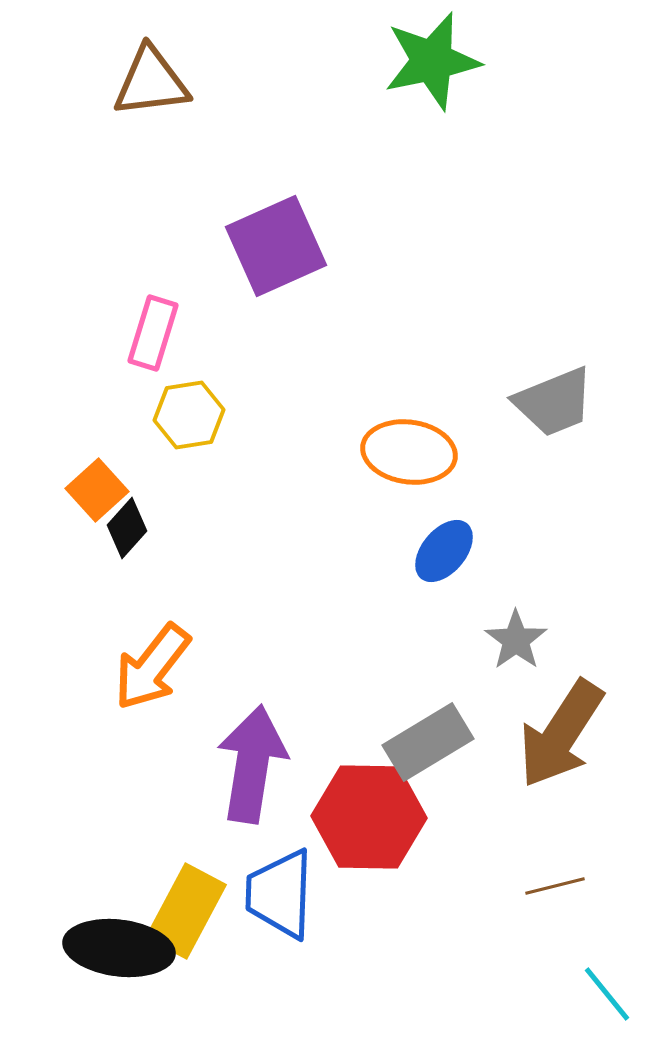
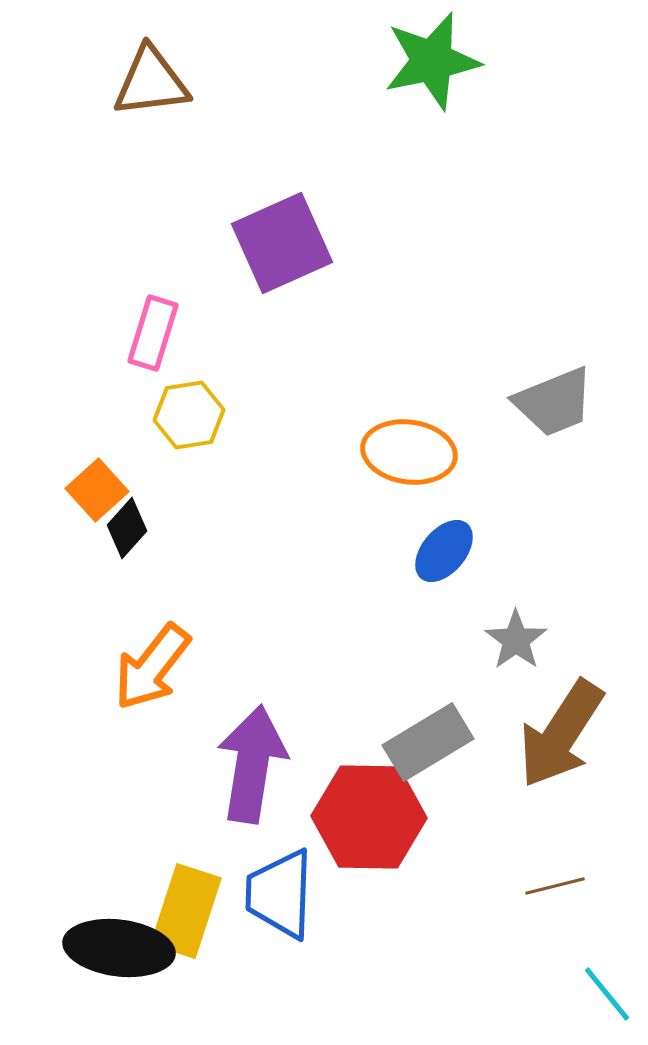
purple square: moved 6 px right, 3 px up
yellow rectangle: rotated 10 degrees counterclockwise
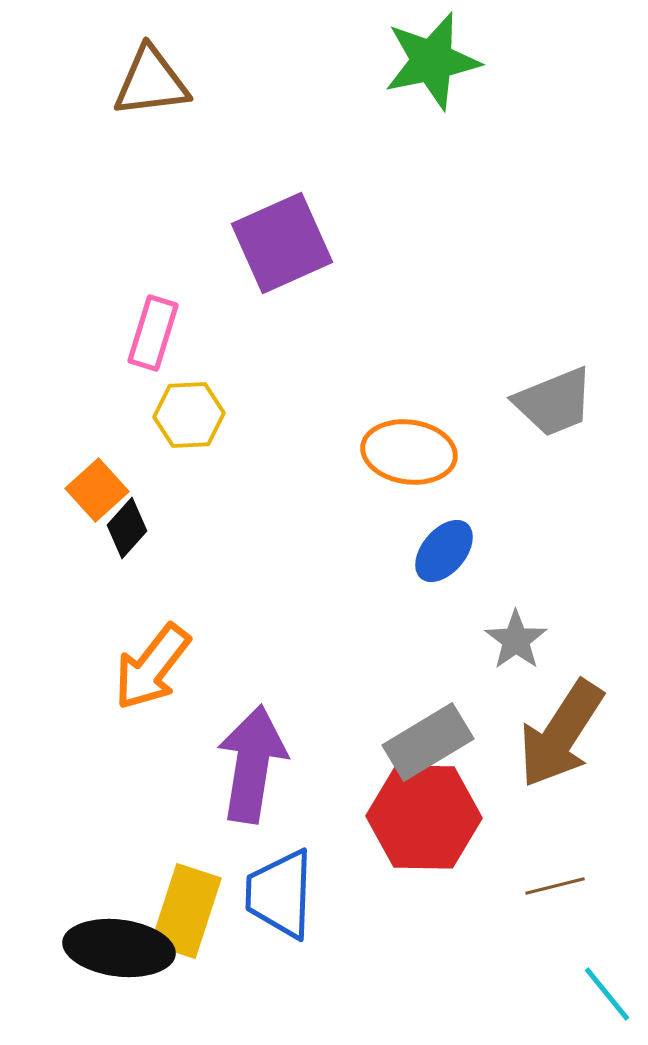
yellow hexagon: rotated 6 degrees clockwise
red hexagon: moved 55 px right
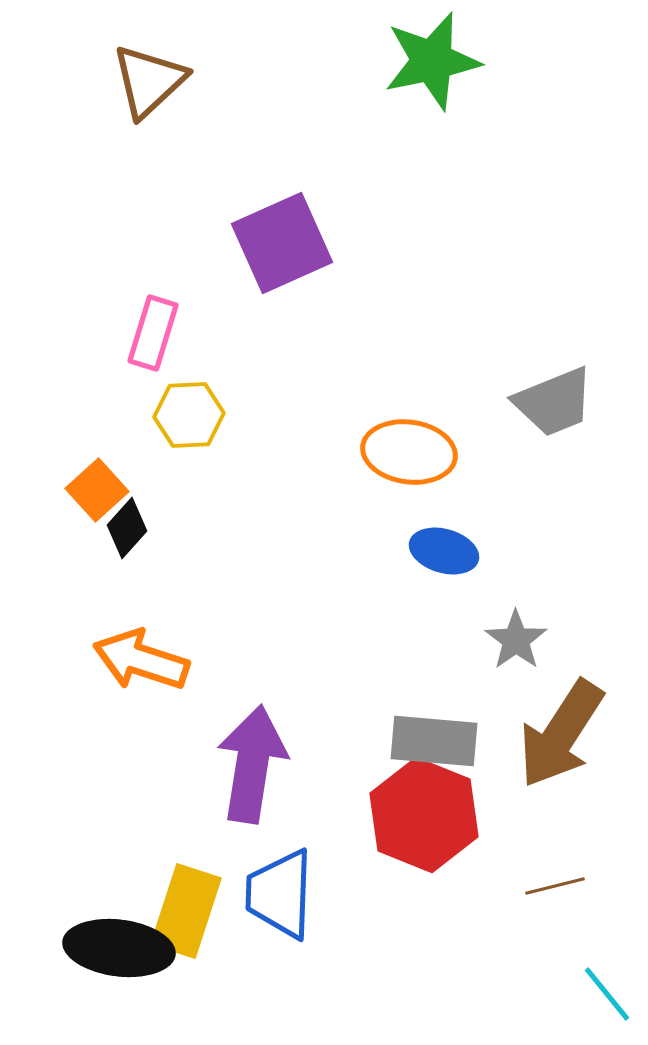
brown triangle: moved 2 px left, 1 px up; rotated 36 degrees counterclockwise
blue ellipse: rotated 66 degrees clockwise
orange arrow: moved 11 px left, 7 px up; rotated 70 degrees clockwise
gray rectangle: moved 6 px right, 1 px up; rotated 36 degrees clockwise
red hexagon: moved 2 px up; rotated 21 degrees clockwise
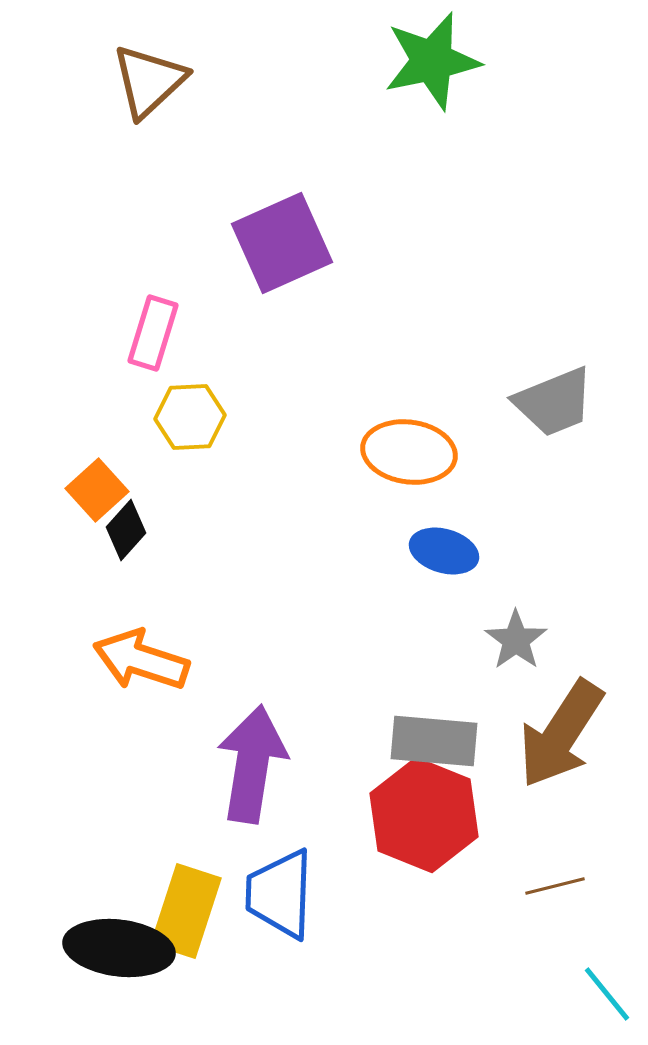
yellow hexagon: moved 1 px right, 2 px down
black diamond: moved 1 px left, 2 px down
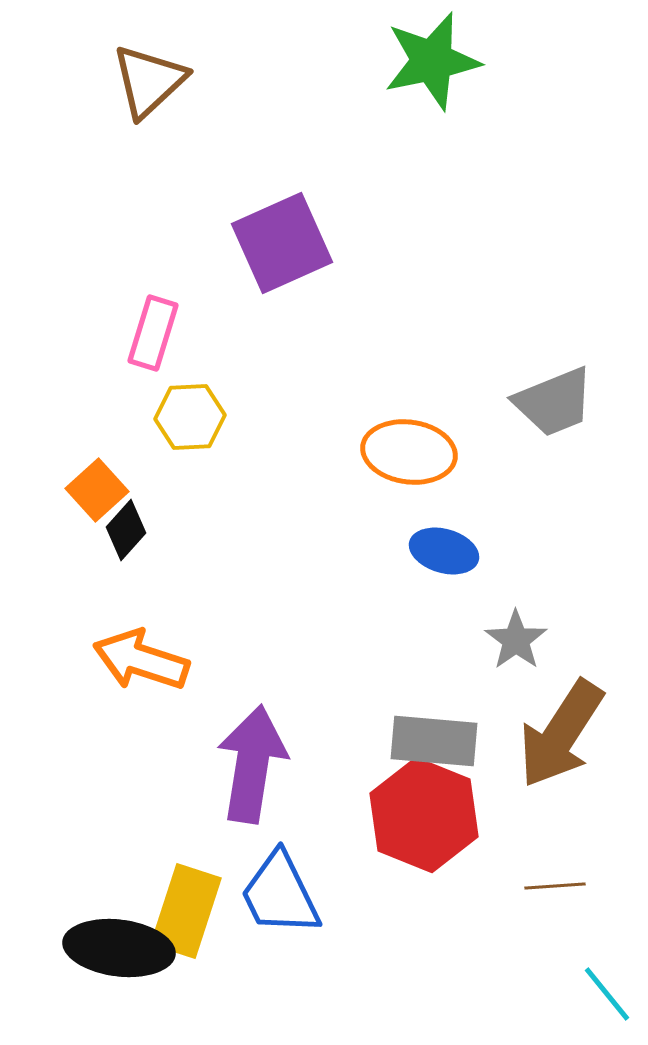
brown line: rotated 10 degrees clockwise
blue trapezoid: rotated 28 degrees counterclockwise
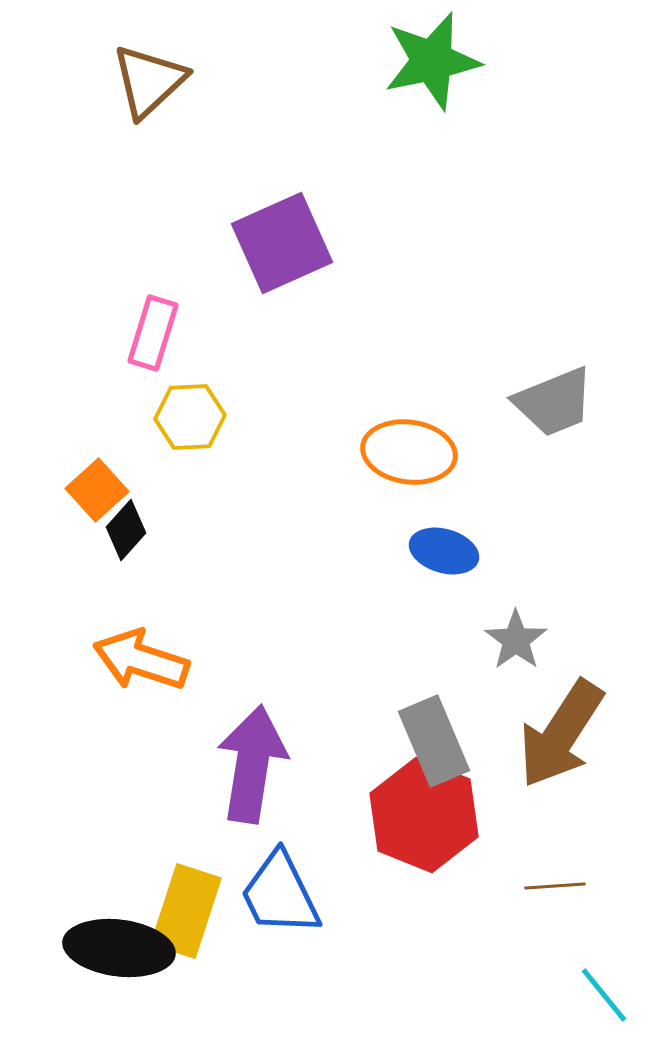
gray rectangle: rotated 62 degrees clockwise
cyan line: moved 3 px left, 1 px down
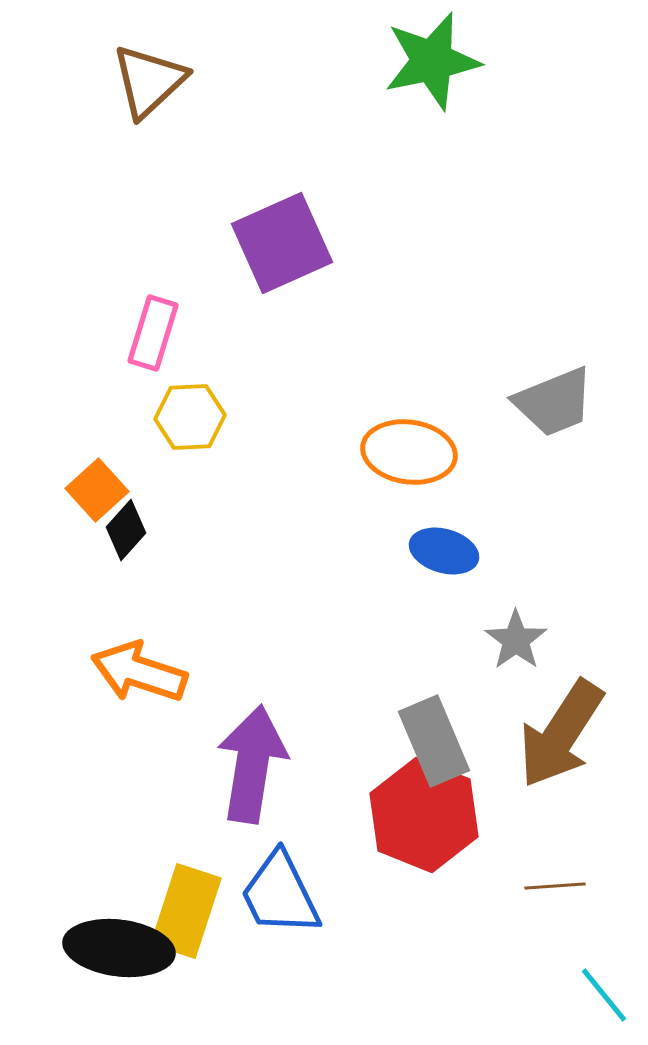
orange arrow: moved 2 px left, 12 px down
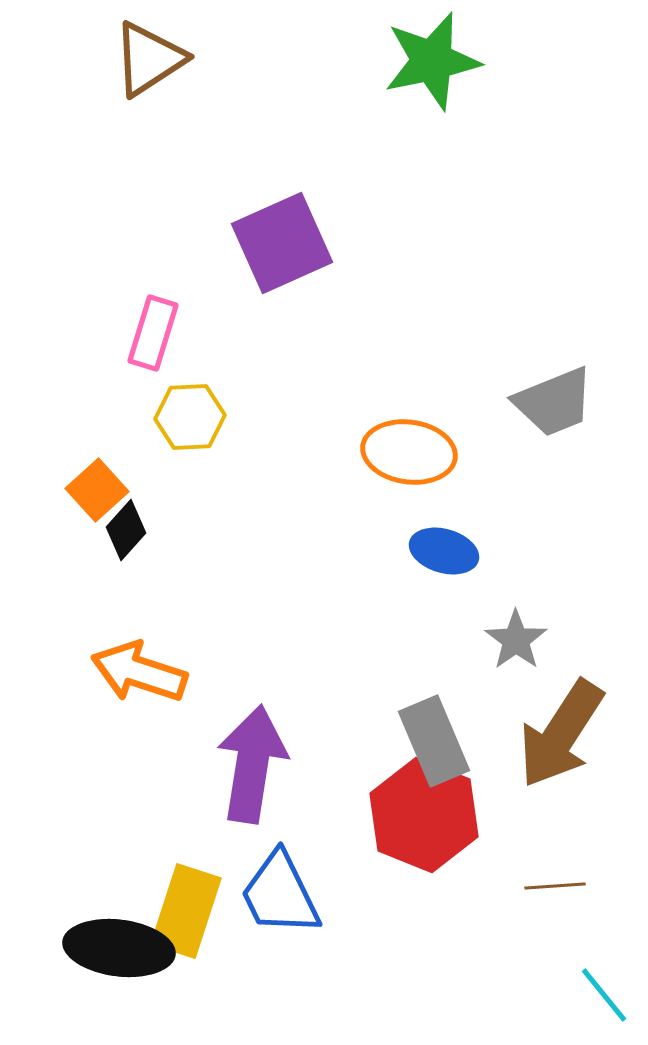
brown triangle: moved 22 px up; rotated 10 degrees clockwise
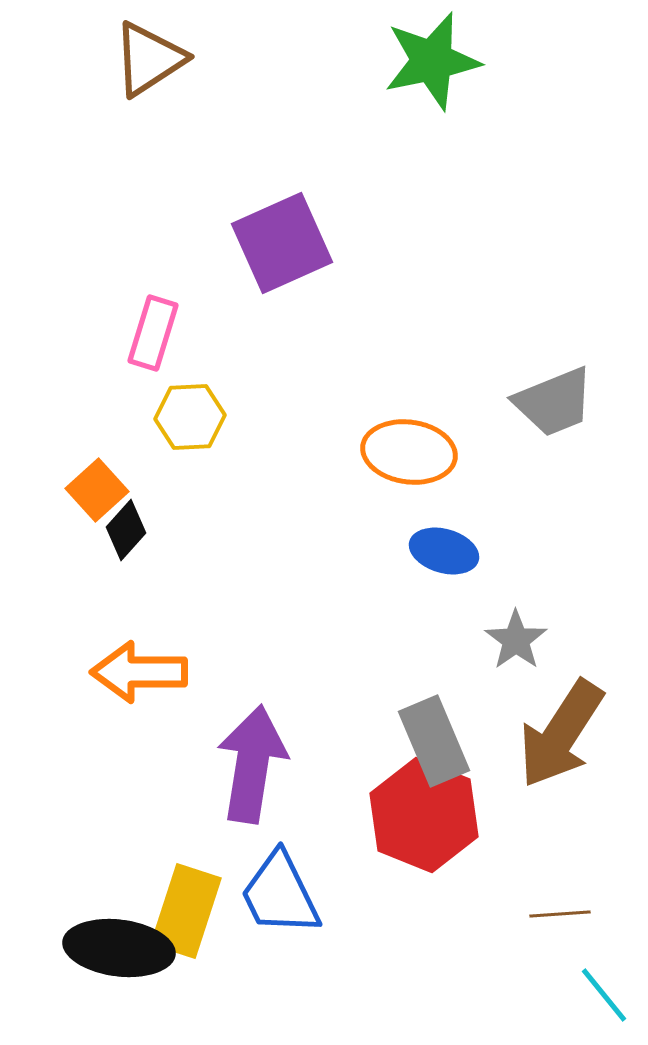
orange arrow: rotated 18 degrees counterclockwise
brown line: moved 5 px right, 28 px down
